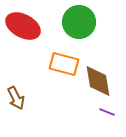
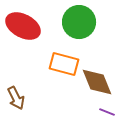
brown diamond: moved 1 px left, 1 px down; rotated 12 degrees counterclockwise
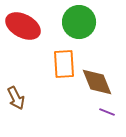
orange rectangle: rotated 72 degrees clockwise
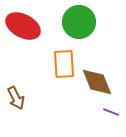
purple line: moved 4 px right
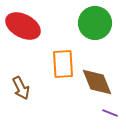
green circle: moved 16 px right, 1 px down
orange rectangle: moved 1 px left
brown arrow: moved 5 px right, 10 px up
purple line: moved 1 px left, 1 px down
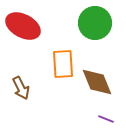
purple line: moved 4 px left, 6 px down
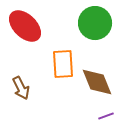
red ellipse: moved 2 px right; rotated 16 degrees clockwise
purple line: moved 3 px up; rotated 42 degrees counterclockwise
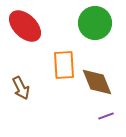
orange rectangle: moved 1 px right, 1 px down
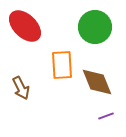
green circle: moved 4 px down
orange rectangle: moved 2 px left
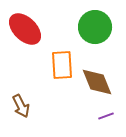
red ellipse: moved 3 px down
brown arrow: moved 18 px down
